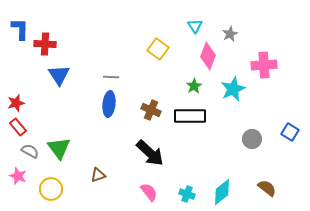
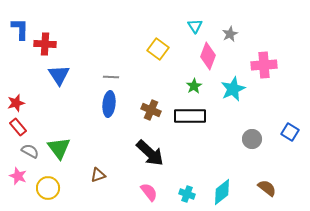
yellow circle: moved 3 px left, 1 px up
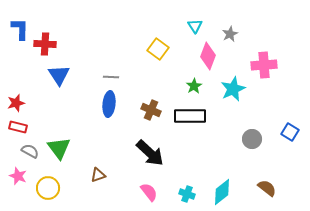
red rectangle: rotated 36 degrees counterclockwise
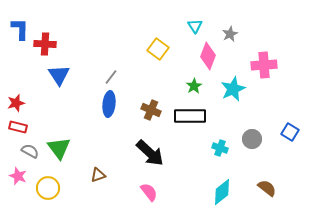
gray line: rotated 56 degrees counterclockwise
cyan cross: moved 33 px right, 46 px up
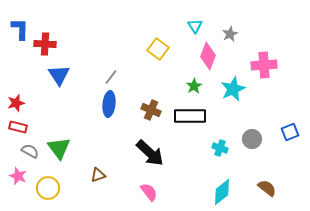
blue square: rotated 36 degrees clockwise
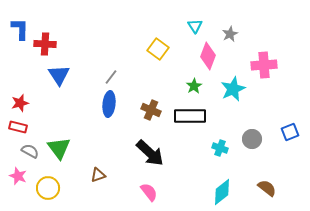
red star: moved 4 px right
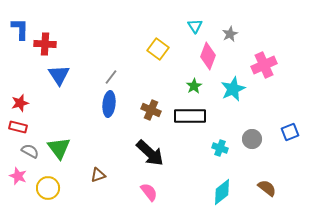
pink cross: rotated 20 degrees counterclockwise
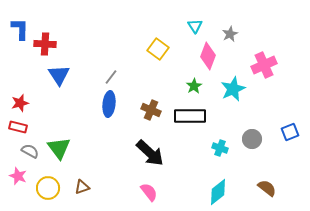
brown triangle: moved 16 px left, 12 px down
cyan diamond: moved 4 px left
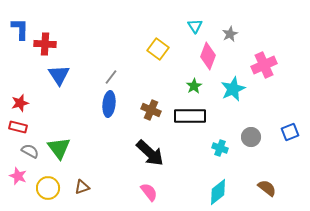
gray circle: moved 1 px left, 2 px up
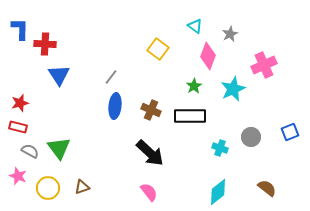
cyan triangle: rotated 21 degrees counterclockwise
blue ellipse: moved 6 px right, 2 px down
